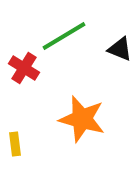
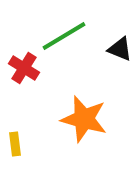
orange star: moved 2 px right
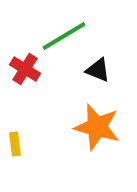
black triangle: moved 22 px left, 21 px down
red cross: moved 1 px right, 1 px down
orange star: moved 13 px right, 8 px down
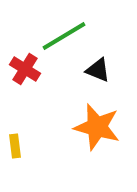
yellow rectangle: moved 2 px down
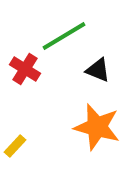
yellow rectangle: rotated 50 degrees clockwise
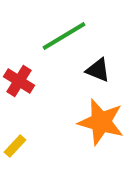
red cross: moved 6 px left, 12 px down
orange star: moved 4 px right, 5 px up
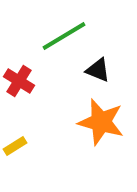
yellow rectangle: rotated 15 degrees clockwise
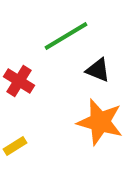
green line: moved 2 px right
orange star: moved 1 px left
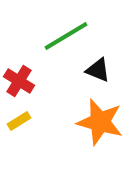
yellow rectangle: moved 4 px right, 25 px up
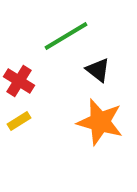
black triangle: rotated 16 degrees clockwise
